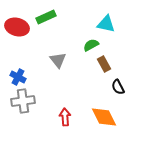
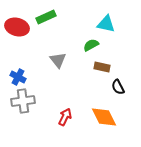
brown rectangle: moved 2 px left, 3 px down; rotated 49 degrees counterclockwise
red arrow: rotated 30 degrees clockwise
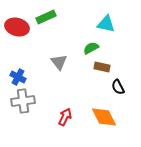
green semicircle: moved 3 px down
gray triangle: moved 1 px right, 2 px down
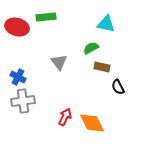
green rectangle: rotated 18 degrees clockwise
orange diamond: moved 12 px left, 6 px down
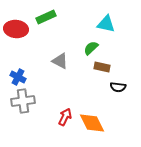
green rectangle: rotated 18 degrees counterclockwise
red ellipse: moved 1 px left, 2 px down; rotated 10 degrees counterclockwise
green semicircle: rotated 14 degrees counterclockwise
gray triangle: moved 1 px right, 1 px up; rotated 24 degrees counterclockwise
black semicircle: rotated 56 degrees counterclockwise
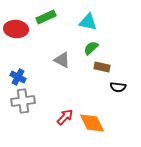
cyan triangle: moved 18 px left, 2 px up
gray triangle: moved 2 px right, 1 px up
red arrow: rotated 18 degrees clockwise
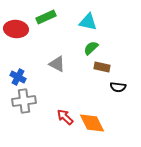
gray triangle: moved 5 px left, 4 px down
gray cross: moved 1 px right
red arrow: rotated 90 degrees counterclockwise
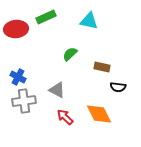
cyan triangle: moved 1 px right, 1 px up
red ellipse: rotated 10 degrees counterclockwise
green semicircle: moved 21 px left, 6 px down
gray triangle: moved 26 px down
orange diamond: moved 7 px right, 9 px up
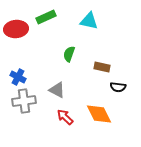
green semicircle: moved 1 px left; rotated 28 degrees counterclockwise
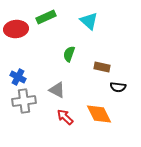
cyan triangle: rotated 30 degrees clockwise
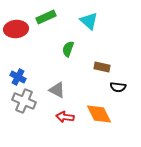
green semicircle: moved 1 px left, 5 px up
gray cross: rotated 30 degrees clockwise
red arrow: rotated 36 degrees counterclockwise
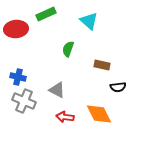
green rectangle: moved 3 px up
brown rectangle: moved 2 px up
blue cross: rotated 14 degrees counterclockwise
black semicircle: rotated 14 degrees counterclockwise
